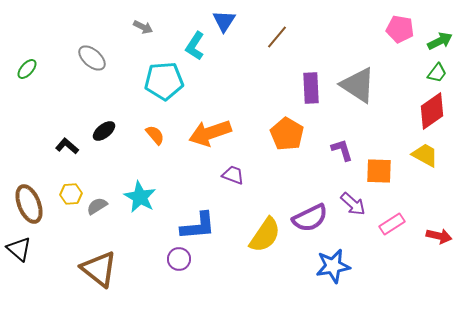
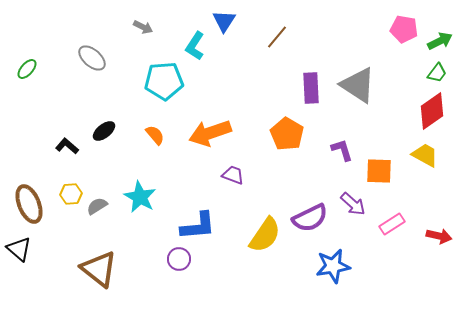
pink pentagon: moved 4 px right
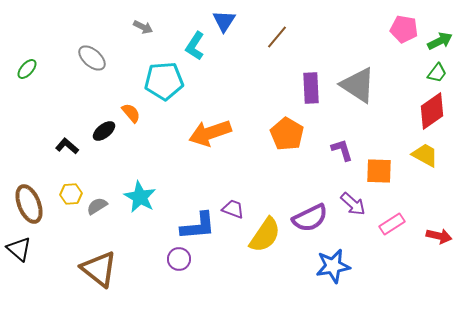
orange semicircle: moved 24 px left, 22 px up
purple trapezoid: moved 34 px down
